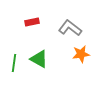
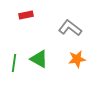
red rectangle: moved 6 px left, 7 px up
orange star: moved 4 px left, 5 px down
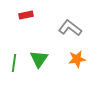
green triangle: rotated 36 degrees clockwise
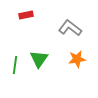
green line: moved 1 px right, 2 px down
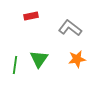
red rectangle: moved 5 px right, 1 px down
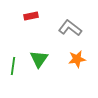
green line: moved 2 px left, 1 px down
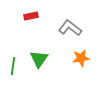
orange star: moved 4 px right, 1 px up
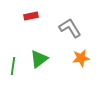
gray L-shape: rotated 20 degrees clockwise
green triangle: rotated 18 degrees clockwise
